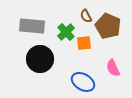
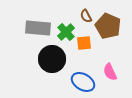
gray rectangle: moved 6 px right, 2 px down
black circle: moved 12 px right
pink semicircle: moved 3 px left, 4 px down
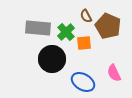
pink semicircle: moved 4 px right, 1 px down
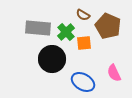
brown semicircle: moved 3 px left, 1 px up; rotated 32 degrees counterclockwise
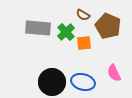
black circle: moved 23 px down
blue ellipse: rotated 15 degrees counterclockwise
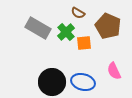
brown semicircle: moved 5 px left, 2 px up
gray rectangle: rotated 25 degrees clockwise
pink semicircle: moved 2 px up
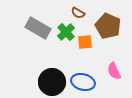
orange square: moved 1 px right, 1 px up
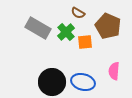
pink semicircle: rotated 30 degrees clockwise
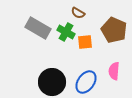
brown pentagon: moved 6 px right, 4 px down
green cross: rotated 18 degrees counterclockwise
blue ellipse: moved 3 px right; rotated 70 degrees counterclockwise
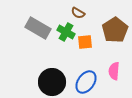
brown pentagon: moved 1 px right; rotated 15 degrees clockwise
